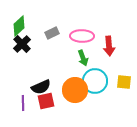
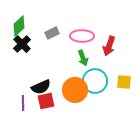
red arrow: rotated 24 degrees clockwise
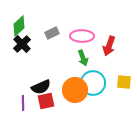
cyan circle: moved 2 px left, 2 px down
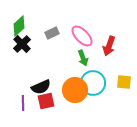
pink ellipse: rotated 45 degrees clockwise
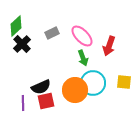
green diamond: moved 3 px left
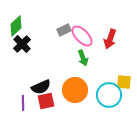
gray rectangle: moved 12 px right, 3 px up
red arrow: moved 1 px right, 7 px up
cyan circle: moved 16 px right, 12 px down
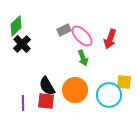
black semicircle: moved 6 px right, 1 px up; rotated 84 degrees clockwise
red square: rotated 18 degrees clockwise
